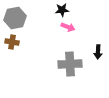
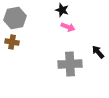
black star: rotated 24 degrees clockwise
black arrow: rotated 136 degrees clockwise
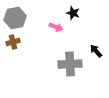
black star: moved 11 px right, 3 px down
pink arrow: moved 12 px left
brown cross: moved 1 px right; rotated 24 degrees counterclockwise
black arrow: moved 2 px left, 1 px up
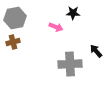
black star: rotated 16 degrees counterclockwise
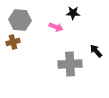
gray hexagon: moved 5 px right, 2 px down; rotated 15 degrees clockwise
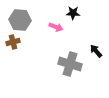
gray cross: rotated 20 degrees clockwise
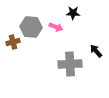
gray hexagon: moved 11 px right, 7 px down
gray cross: rotated 20 degrees counterclockwise
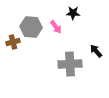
pink arrow: rotated 32 degrees clockwise
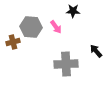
black star: moved 2 px up
gray cross: moved 4 px left
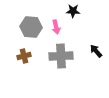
pink arrow: rotated 24 degrees clockwise
brown cross: moved 11 px right, 14 px down
gray cross: moved 5 px left, 8 px up
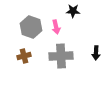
gray hexagon: rotated 15 degrees clockwise
black arrow: moved 2 px down; rotated 136 degrees counterclockwise
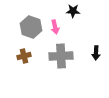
pink arrow: moved 1 px left
